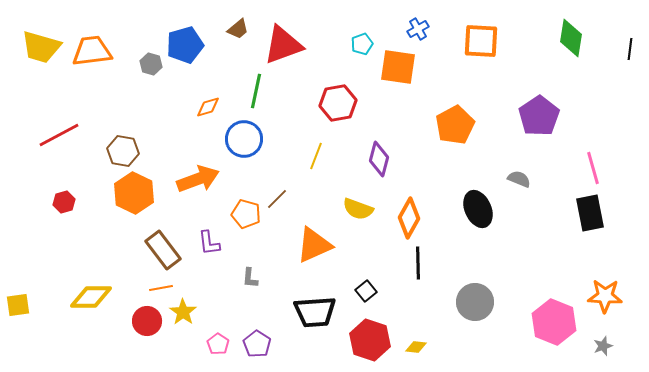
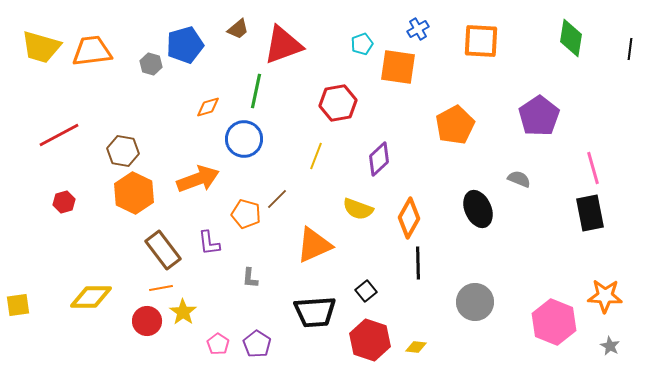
purple diamond at (379, 159): rotated 32 degrees clockwise
gray star at (603, 346): moved 7 px right; rotated 24 degrees counterclockwise
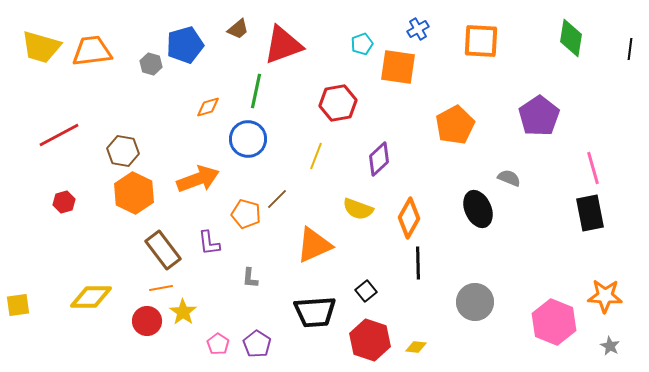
blue circle at (244, 139): moved 4 px right
gray semicircle at (519, 179): moved 10 px left, 1 px up
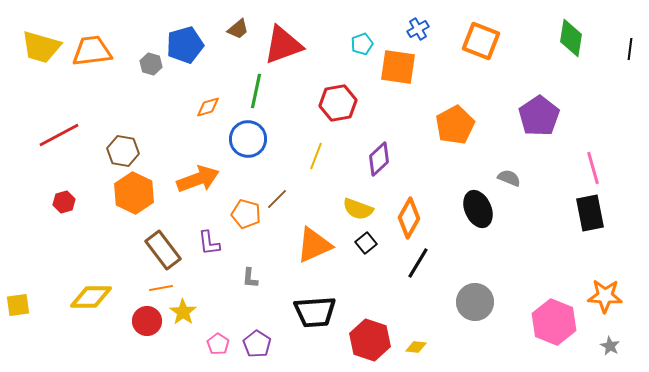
orange square at (481, 41): rotated 18 degrees clockwise
black line at (418, 263): rotated 32 degrees clockwise
black square at (366, 291): moved 48 px up
